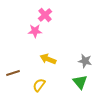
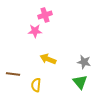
pink cross: rotated 24 degrees clockwise
gray star: moved 1 px left, 1 px down
brown line: moved 1 px down; rotated 24 degrees clockwise
yellow semicircle: moved 3 px left; rotated 32 degrees counterclockwise
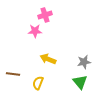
gray star: rotated 24 degrees counterclockwise
yellow semicircle: moved 2 px right, 2 px up; rotated 16 degrees clockwise
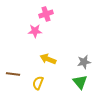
pink cross: moved 1 px right, 1 px up
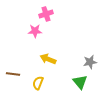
gray star: moved 6 px right
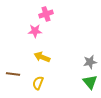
yellow arrow: moved 6 px left, 2 px up
green triangle: moved 10 px right
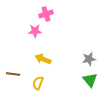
yellow arrow: moved 1 px right, 2 px down
gray star: moved 1 px left, 3 px up
green triangle: moved 2 px up
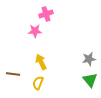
yellow arrow: moved 2 px left, 3 px down; rotated 42 degrees clockwise
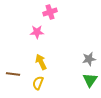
pink cross: moved 4 px right, 2 px up
pink star: moved 2 px right, 1 px down
green triangle: rotated 14 degrees clockwise
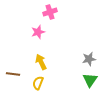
pink star: moved 1 px right; rotated 16 degrees counterclockwise
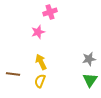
yellow semicircle: moved 2 px right, 2 px up
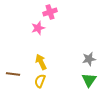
pink star: moved 4 px up
green triangle: moved 1 px left
